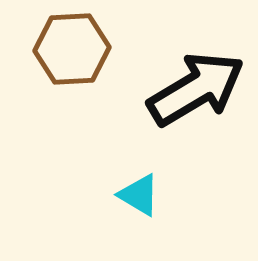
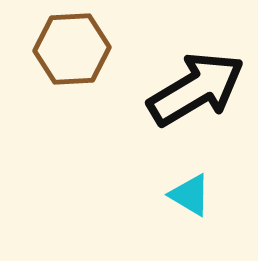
cyan triangle: moved 51 px right
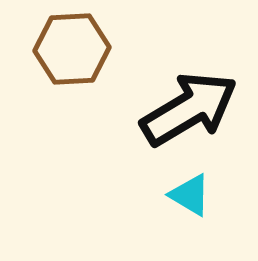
black arrow: moved 7 px left, 20 px down
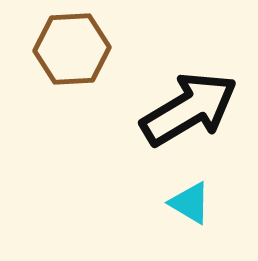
cyan triangle: moved 8 px down
